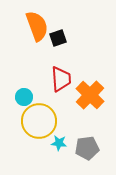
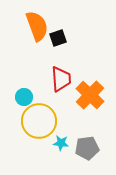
cyan star: moved 2 px right
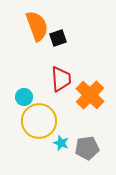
cyan star: rotated 14 degrees clockwise
